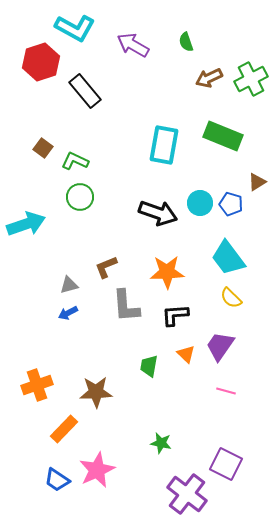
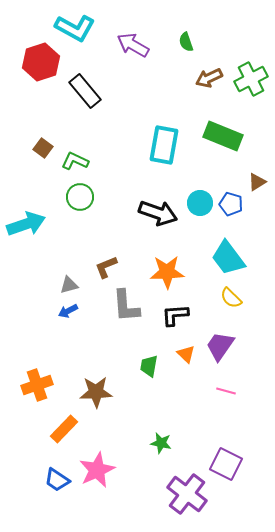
blue arrow: moved 2 px up
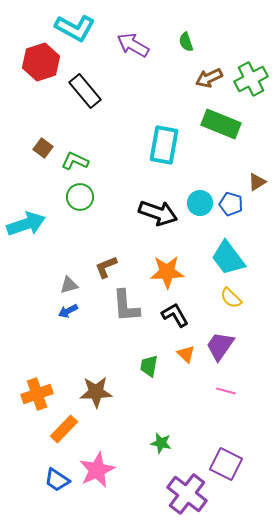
green rectangle: moved 2 px left, 12 px up
black L-shape: rotated 64 degrees clockwise
orange cross: moved 9 px down
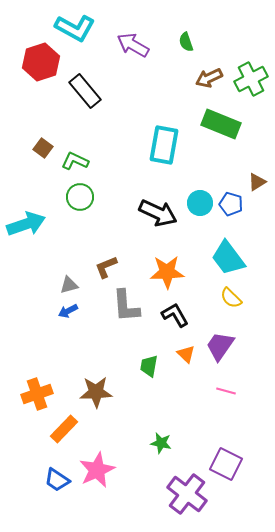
black arrow: rotated 6 degrees clockwise
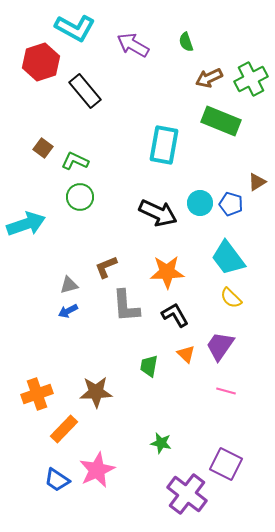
green rectangle: moved 3 px up
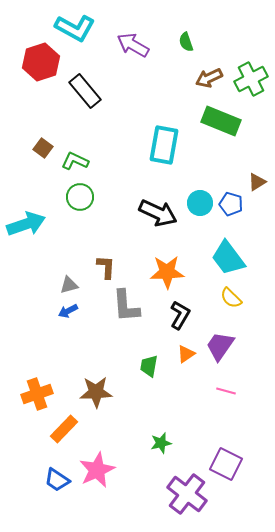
brown L-shape: rotated 115 degrees clockwise
black L-shape: moved 5 px right; rotated 60 degrees clockwise
orange triangle: rotated 42 degrees clockwise
green star: rotated 25 degrees counterclockwise
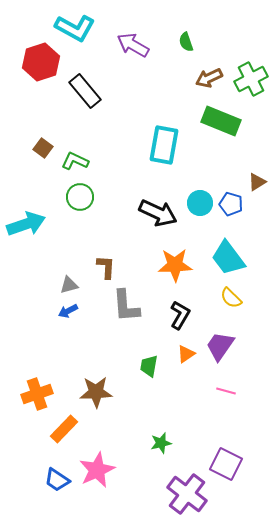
orange star: moved 8 px right, 7 px up
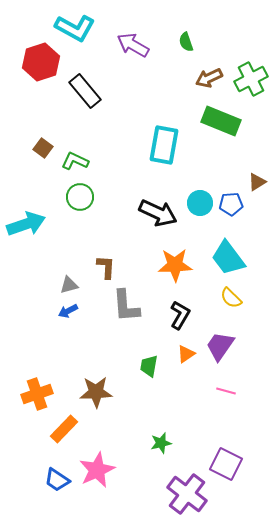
blue pentagon: rotated 20 degrees counterclockwise
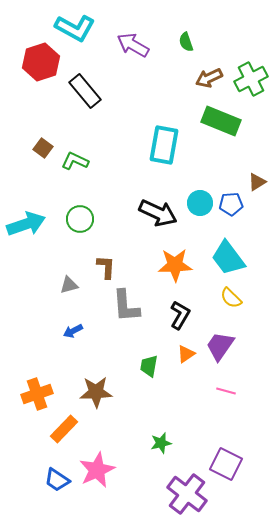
green circle: moved 22 px down
blue arrow: moved 5 px right, 20 px down
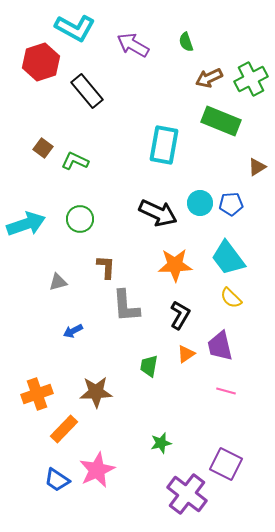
black rectangle: moved 2 px right
brown triangle: moved 15 px up
gray triangle: moved 11 px left, 3 px up
purple trapezoid: rotated 48 degrees counterclockwise
